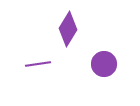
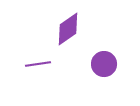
purple diamond: rotated 24 degrees clockwise
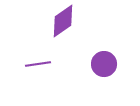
purple diamond: moved 5 px left, 8 px up
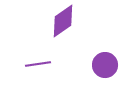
purple circle: moved 1 px right, 1 px down
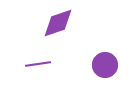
purple diamond: moved 5 px left, 2 px down; rotated 16 degrees clockwise
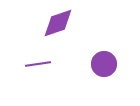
purple circle: moved 1 px left, 1 px up
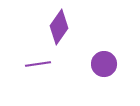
purple diamond: moved 1 px right, 4 px down; rotated 36 degrees counterclockwise
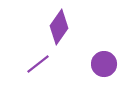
purple line: rotated 30 degrees counterclockwise
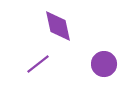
purple diamond: moved 1 px left, 1 px up; rotated 48 degrees counterclockwise
